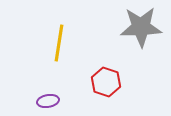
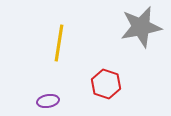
gray star: rotated 9 degrees counterclockwise
red hexagon: moved 2 px down
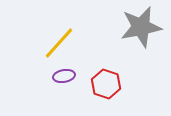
yellow line: rotated 33 degrees clockwise
purple ellipse: moved 16 px right, 25 px up
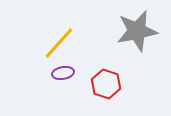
gray star: moved 4 px left, 4 px down
purple ellipse: moved 1 px left, 3 px up
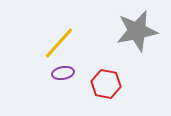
red hexagon: rotated 8 degrees counterclockwise
